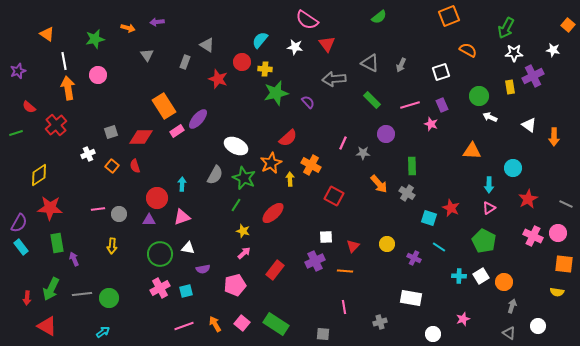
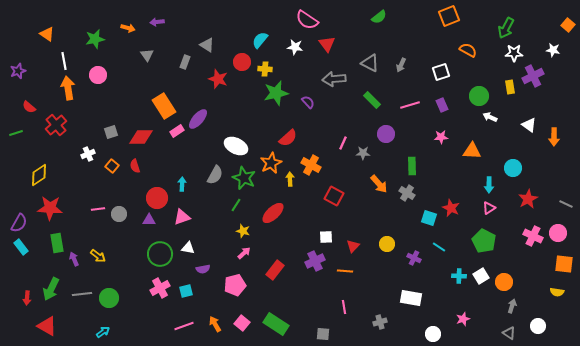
pink star at (431, 124): moved 10 px right, 13 px down; rotated 24 degrees counterclockwise
yellow arrow at (112, 246): moved 14 px left, 10 px down; rotated 56 degrees counterclockwise
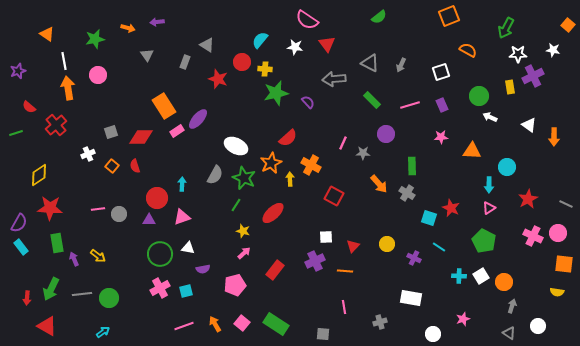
white star at (514, 53): moved 4 px right, 1 px down
cyan circle at (513, 168): moved 6 px left, 1 px up
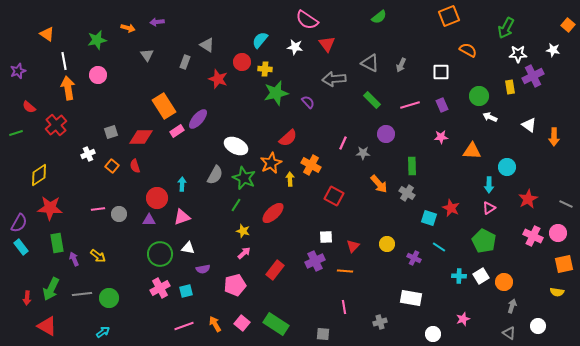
green star at (95, 39): moved 2 px right, 1 px down
white square at (441, 72): rotated 18 degrees clockwise
orange square at (564, 264): rotated 18 degrees counterclockwise
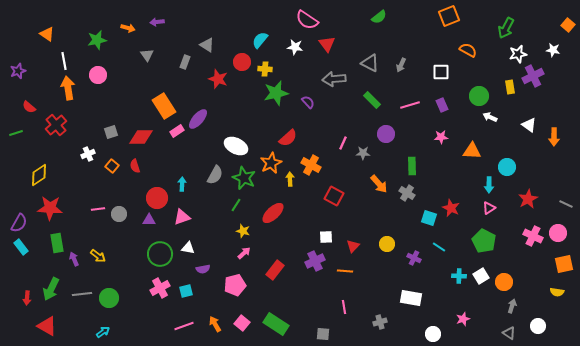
white star at (518, 54): rotated 12 degrees counterclockwise
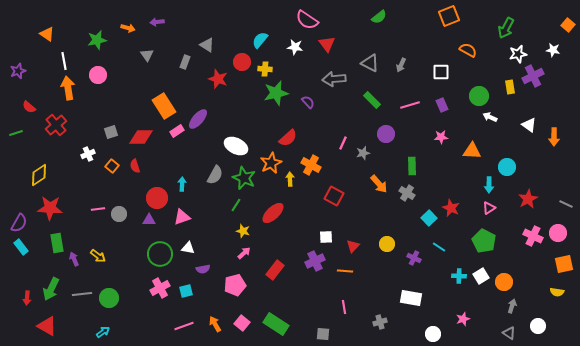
gray star at (363, 153): rotated 16 degrees counterclockwise
cyan square at (429, 218): rotated 28 degrees clockwise
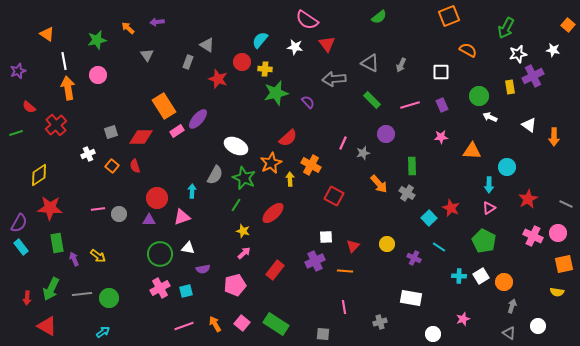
orange arrow at (128, 28): rotated 152 degrees counterclockwise
gray rectangle at (185, 62): moved 3 px right
cyan arrow at (182, 184): moved 10 px right, 7 px down
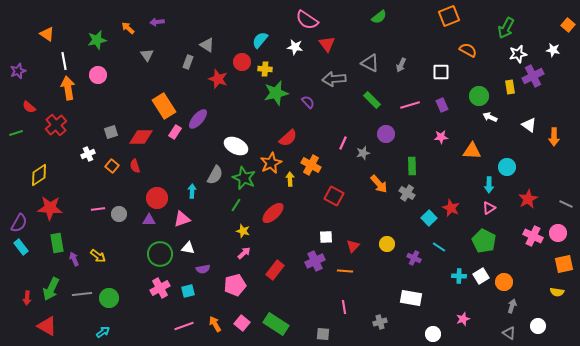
pink rectangle at (177, 131): moved 2 px left, 1 px down; rotated 24 degrees counterclockwise
pink triangle at (182, 217): moved 2 px down
cyan square at (186, 291): moved 2 px right
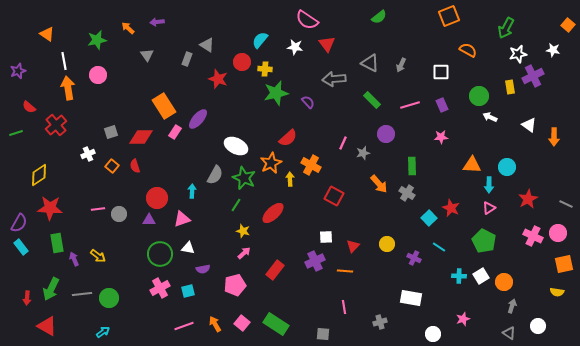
gray rectangle at (188, 62): moved 1 px left, 3 px up
orange triangle at (472, 151): moved 14 px down
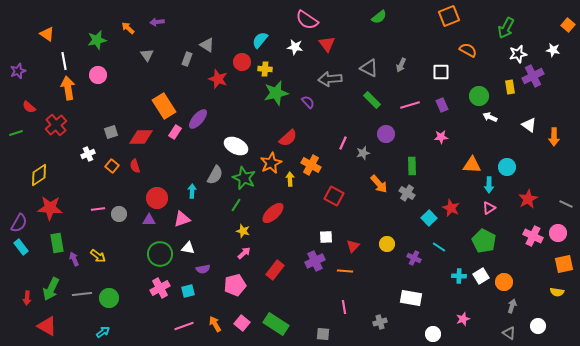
gray triangle at (370, 63): moved 1 px left, 5 px down
gray arrow at (334, 79): moved 4 px left
